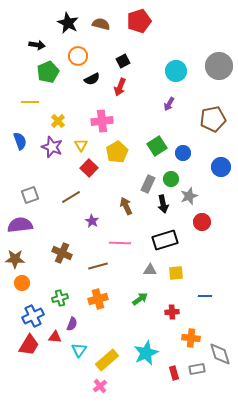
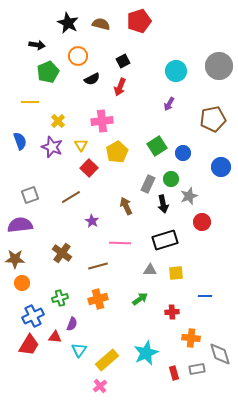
brown cross at (62, 253): rotated 12 degrees clockwise
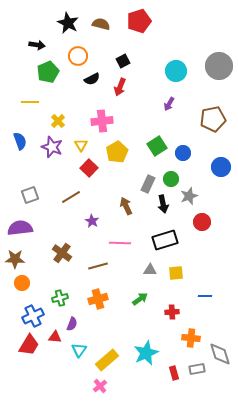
purple semicircle at (20, 225): moved 3 px down
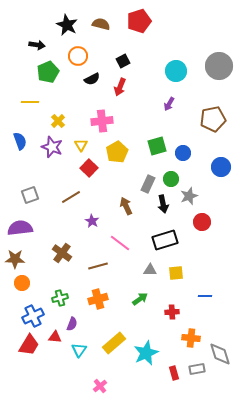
black star at (68, 23): moved 1 px left, 2 px down
green square at (157, 146): rotated 18 degrees clockwise
pink line at (120, 243): rotated 35 degrees clockwise
yellow rectangle at (107, 360): moved 7 px right, 17 px up
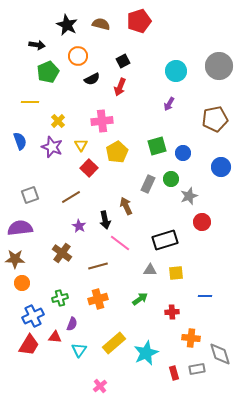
brown pentagon at (213, 119): moved 2 px right
black arrow at (163, 204): moved 58 px left, 16 px down
purple star at (92, 221): moved 13 px left, 5 px down
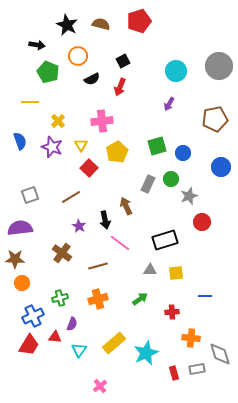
green pentagon at (48, 72): rotated 25 degrees counterclockwise
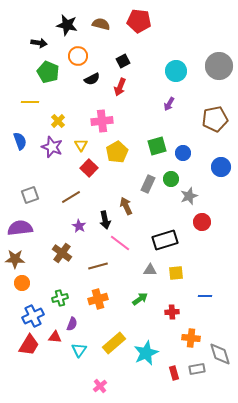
red pentagon at (139, 21): rotated 25 degrees clockwise
black star at (67, 25): rotated 15 degrees counterclockwise
black arrow at (37, 45): moved 2 px right, 2 px up
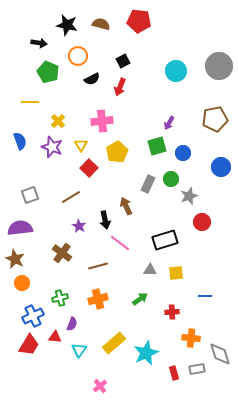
purple arrow at (169, 104): moved 19 px down
brown star at (15, 259): rotated 24 degrees clockwise
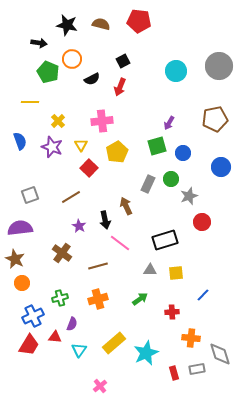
orange circle at (78, 56): moved 6 px left, 3 px down
blue line at (205, 296): moved 2 px left, 1 px up; rotated 48 degrees counterclockwise
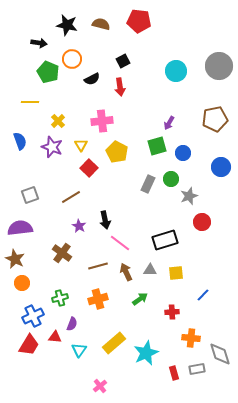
red arrow at (120, 87): rotated 30 degrees counterclockwise
yellow pentagon at (117, 152): rotated 15 degrees counterclockwise
brown arrow at (126, 206): moved 66 px down
